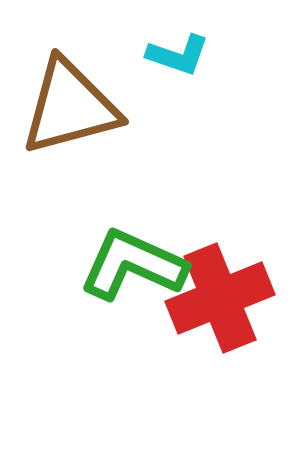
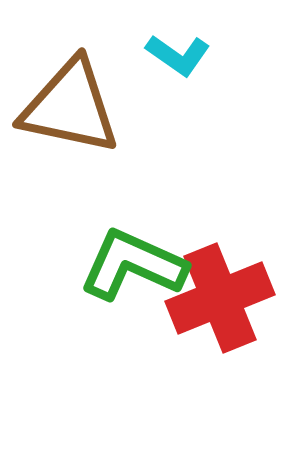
cyan L-shape: rotated 16 degrees clockwise
brown triangle: rotated 27 degrees clockwise
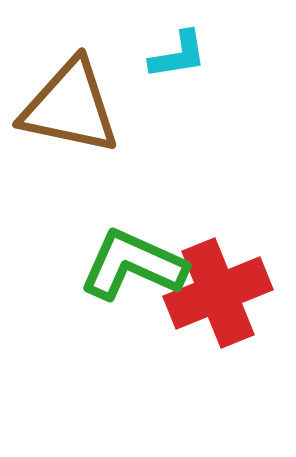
cyan L-shape: rotated 44 degrees counterclockwise
red cross: moved 2 px left, 5 px up
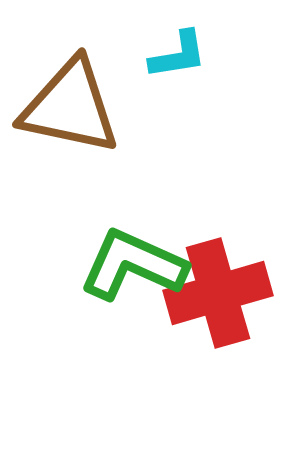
red cross: rotated 6 degrees clockwise
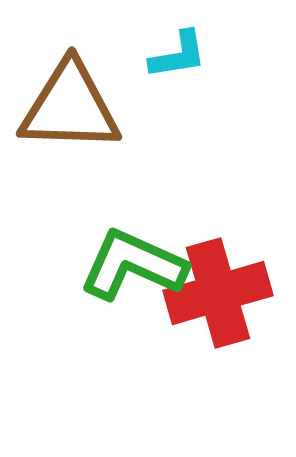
brown triangle: rotated 10 degrees counterclockwise
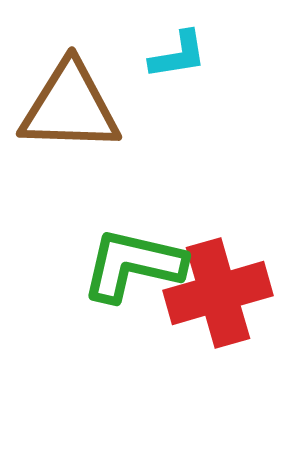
green L-shape: rotated 11 degrees counterclockwise
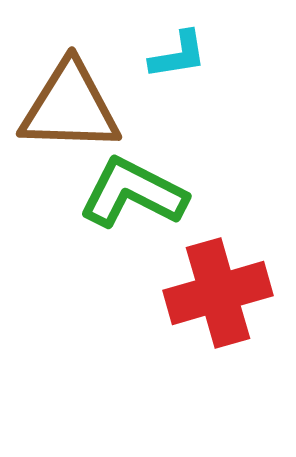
green L-shape: moved 72 px up; rotated 14 degrees clockwise
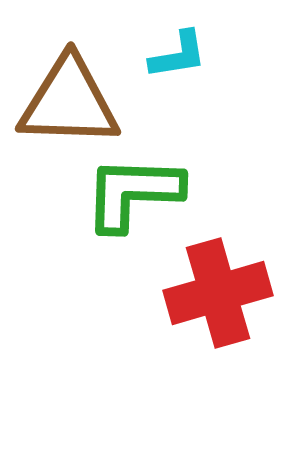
brown triangle: moved 1 px left, 5 px up
green L-shape: rotated 25 degrees counterclockwise
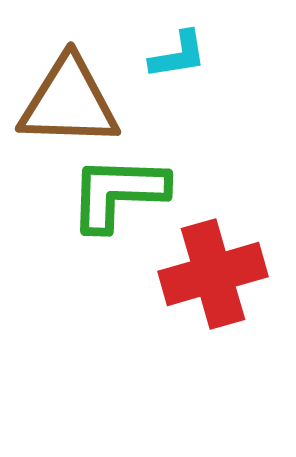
green L-shape: moved 15 px left
red cross: moved 5 px left, 19 px up
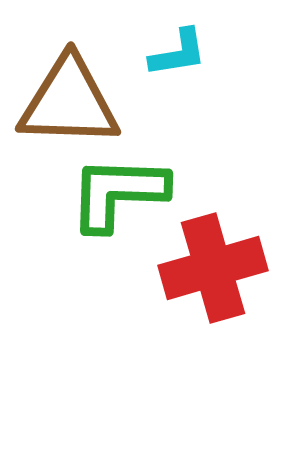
cyan L-shape: moved 2 px up
red cross: moved 6 px up
